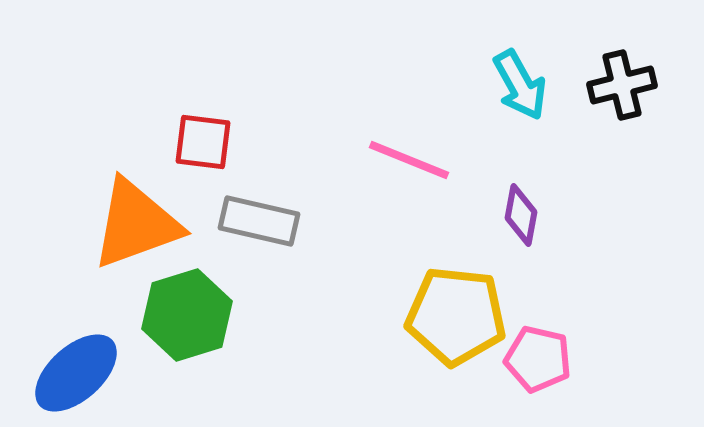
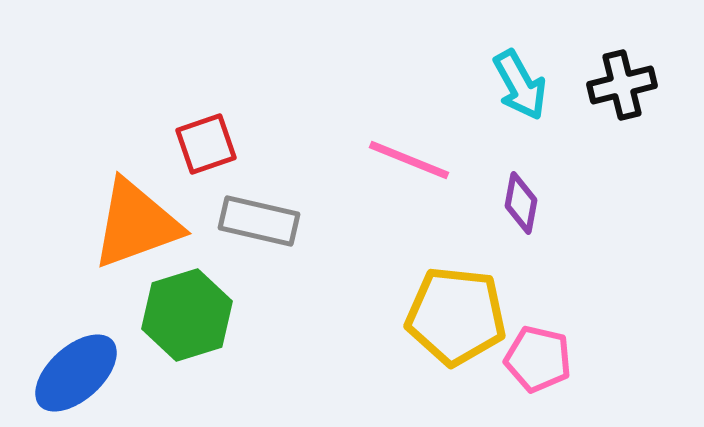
red square: moved 3 px right, 2 px down; rotated 26 degrees counterclockwise
purple diamond: moved 12 px up
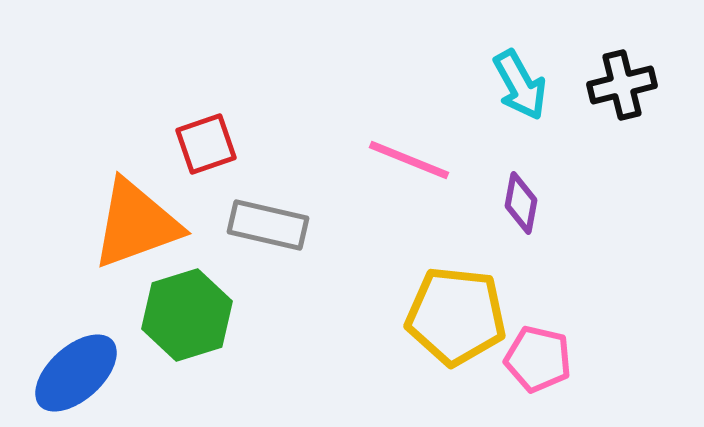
gray rectangle: moved 9 px right, 4 px down
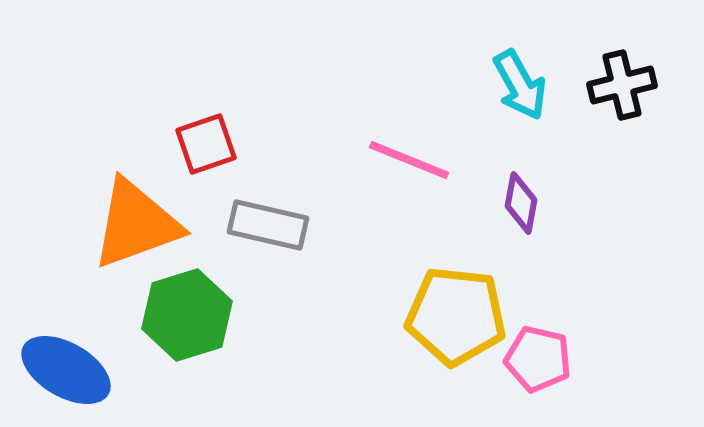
blue ellipse: moved 10 px left, 3 px up; rotated 72 degrees clockwise
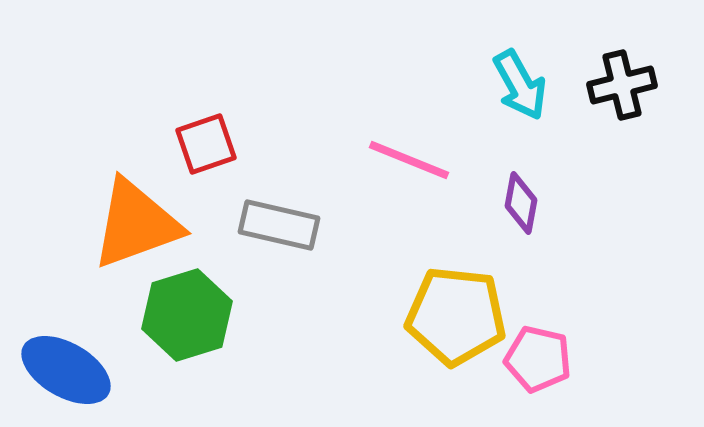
gray rectangle: moved 11 px right
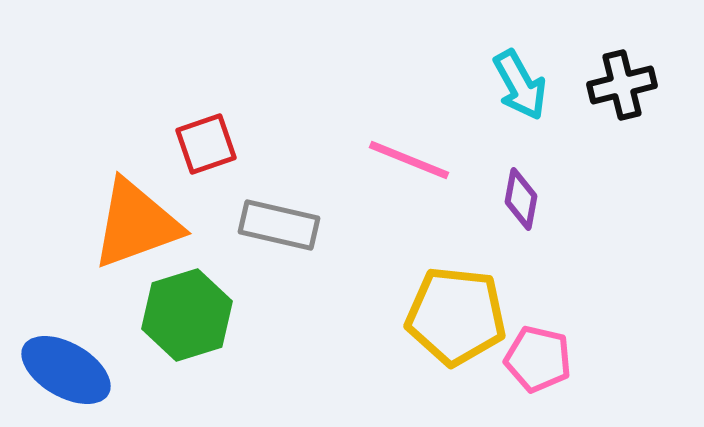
purple diamond: moved 4 px up
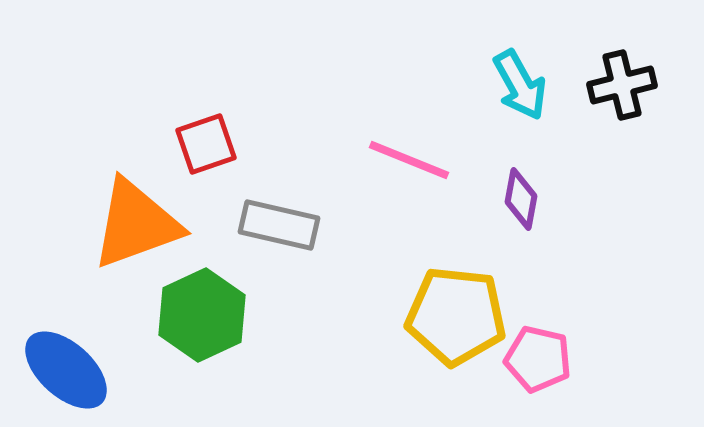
green hexagon: moved 15 px right; rotated 8 degrees counterclockwise
blue ellipse: rotated 12 degrees clockwise
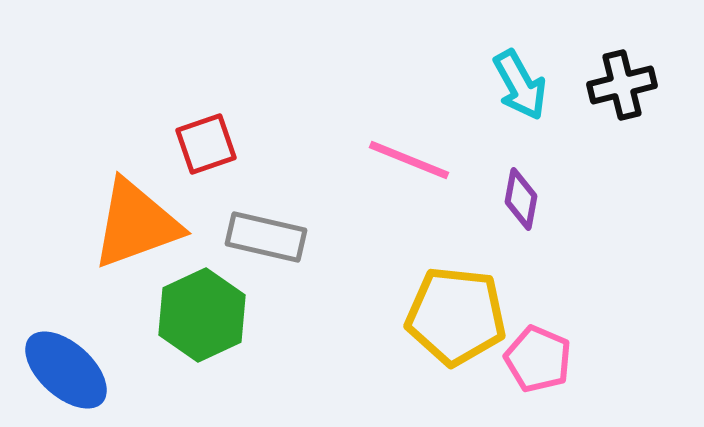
gray rectangle: moved 13 px left, 12 px down
pink pentagon: rotated 10 degrees clockwise
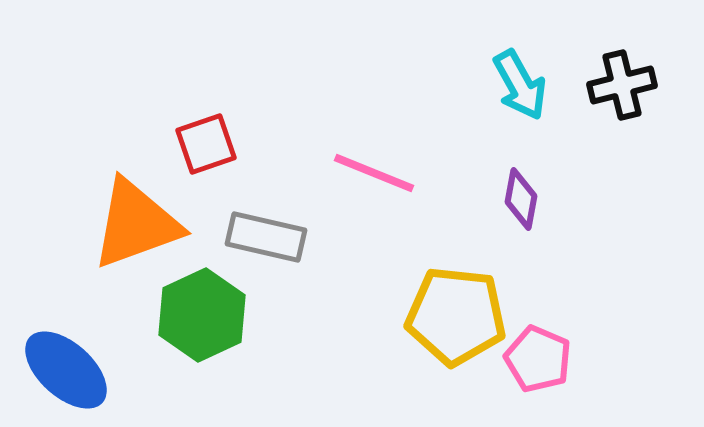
pink line: moved 35 px left, 13 px down
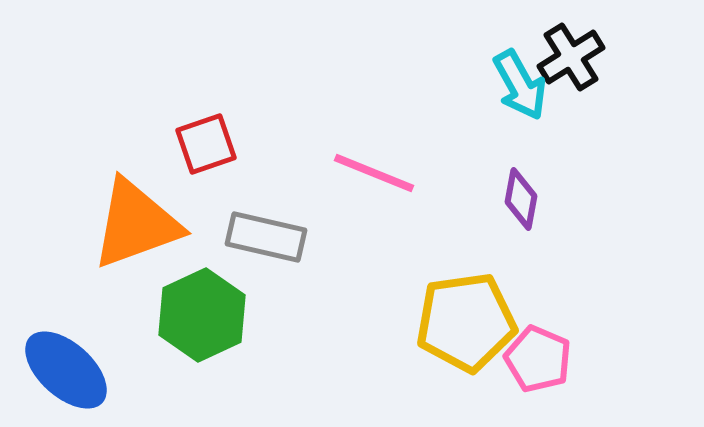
black cross: moved 51 px left, 28 px up; rotated 18 degrees counterclockwise
yellow pentagon: moved 10 px right, 6 px down; rotated 14 degrees counterclockwise
